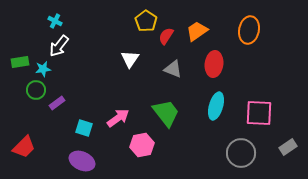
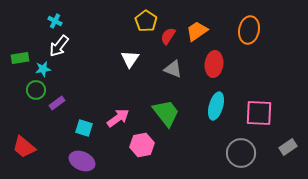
red semicircle: moved 2 px right
green rectangle: moved 4 px up
red trapezoid: rotated 85 degrees clockwise
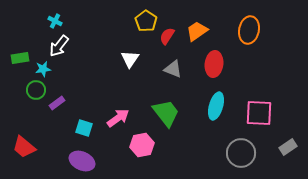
red semicircle: moved 1 px left
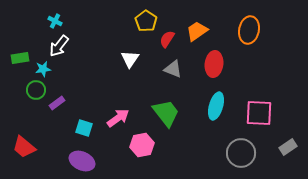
red semicircle: moved 3 px down
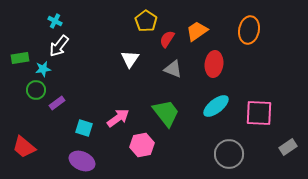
cyan ellipse: rotated 36 degrees clockwise
gray circle: moved 12 px left, 1 px down
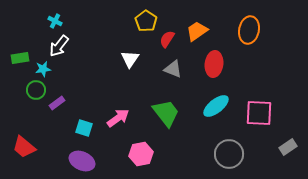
pink hexagon: moved 1 px left, 9 px down
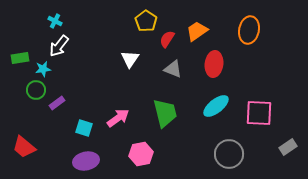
green trapezoid: moved 1 px left; rotated 24 degrees clockwise
purple ellipse: moved 4 px right; rotated 35 degrees counterclockwise
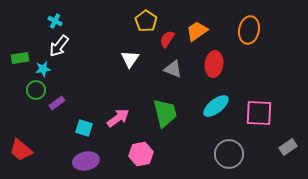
red trapezoid: moved 3 px left, 3 px down
